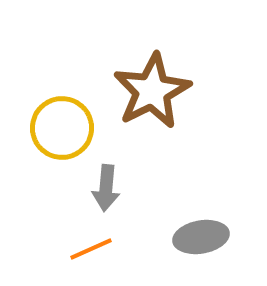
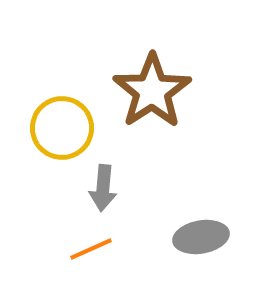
brown star: rotated 6 degrees counterclockwise
gray arrow: moved 3 px left
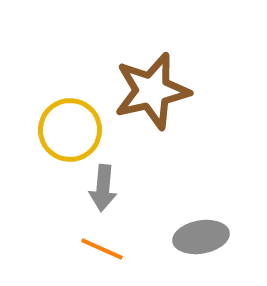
brown star: rotated 20 degrees clockwise
yellow circle: moved 8 px right, 2 px down
orange line: moved 11 px right; rotated 48 degrees clockwise
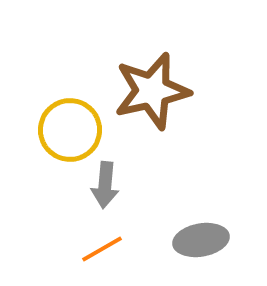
gray arrow: moved 2 px right, 3 px up
gray ellipse: moved 3 px down
orange line: rotated 54 degrees counterclockwise
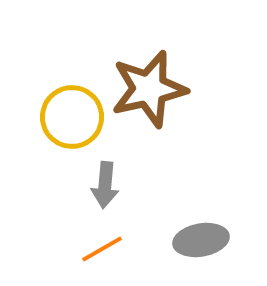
brown star: moved 3 px left, 2 px up
yellow circle: moved 2 px right, 13 px up
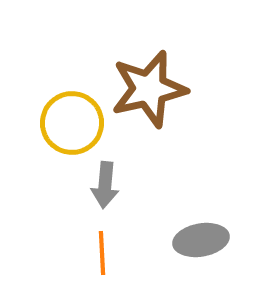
yellow circle: moved 6 px down
orange line: moved 4 px down; rotated 63 degrees counterclockwise
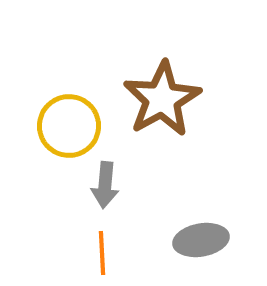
brown star: moved 13 px right, 10 px down; rotated 16 degrees counterclockwise
yellow circle: moved 3 px left, 3 px down
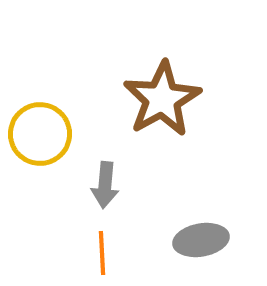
yellow circle: moved 29 px left, 8 px down
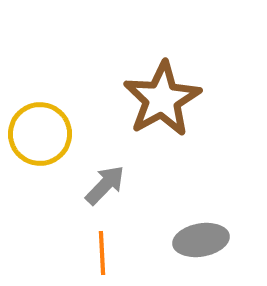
gray arrow: rotated 141 degrees counterclockwise
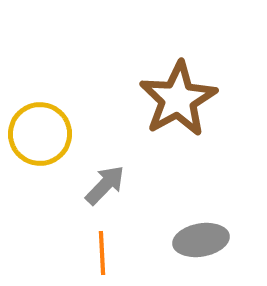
brown star: moved 16 px right
